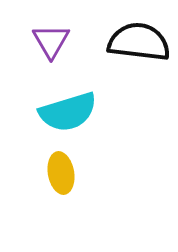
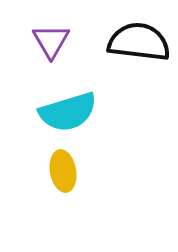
yellow ellipse: moved 2 px right, 2 px up
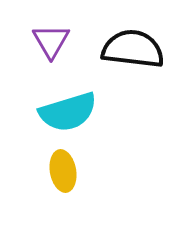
black semicircle: moved 6 px left, 7 px down
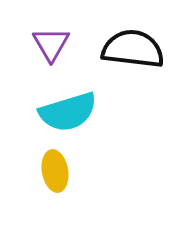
purple triangle: moved 3 px down
yellow ellipse: moved 8 px left
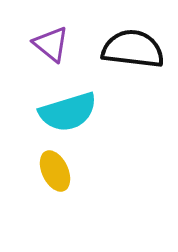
purple triangle: rotated 21 degrees counterclockwise
yellow ellipse: rotated 15 degrees counterclockwise
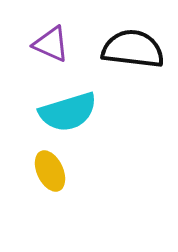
purple triangle: rotated 15 degrees counterclockwise
yellow ellipse: moved 5 px left
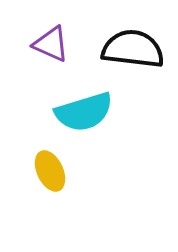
cyan semicircle: moved 16 px right
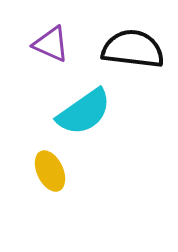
cyan semicircle: rotated 18 degrees counterclockwise
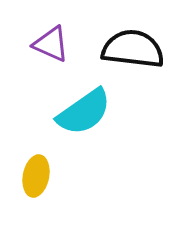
yellow ellipse: moved 14 px left, 5 px down; rotated 36 degrees clockwise
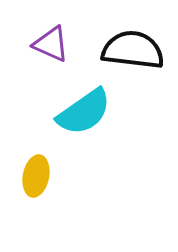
black semicircle: moved 1 px down
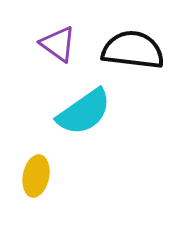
purple triangle: moved 7 px right; rotated 12 degrees clockwise
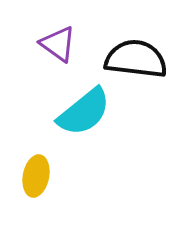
black semicircle: moved 3 px right, 9 px down
cyan semicircle: rotated 4 degrees counterclockwise
